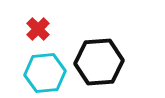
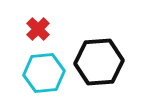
cyan hexagon: moved 1 px left
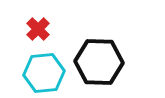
black hexagon: rotated 6 degrees clockwise
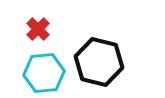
black hexagon: rotated 12 degrees clockwise
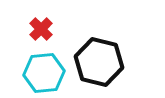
red cross: moved 3 px right
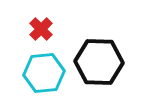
black hexagon: rotated 12 degrees counterclockwise
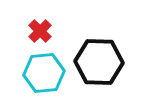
red cross: moved 1 px left, 2 px down
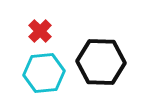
black hexagon: moved 2 px right
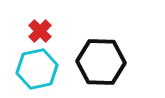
cyan hexagon: moved 7 px left, 4 px up; rotated 6 degrees counterclockwise
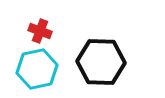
red cross: rotated 25 degrees counterclockwise
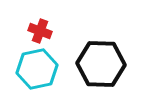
black hexagon: moved 2 px down
